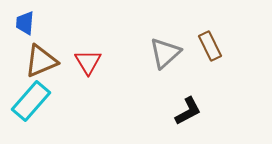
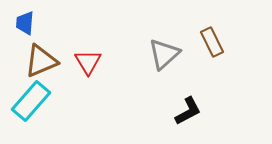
brown rectangle: moved 2 px right, 4 px up
gray triangle: moved 1 px left, 1 px down
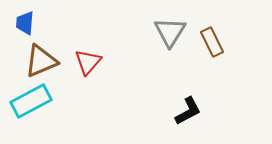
gray triangle: moved 6 px right, 22 px up; rotated 16 degrees counterclockwise
red triangle: rotated 12 degrees clockwise
cyan rectangle: rotated 21 degrees clockwise
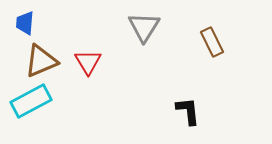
gray triangle: moved 26 px left, 5 px up
red triangle: rotated 12 degrees counterclockwise
black L-shape: rotated 68 degrees counterclockwise
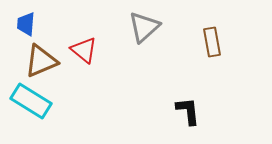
blue trapezoid: moved 1 px right, 1 px down
gray triangle: rotated 16 degrees clockwise
brown rectangle: rotated 16 degrees clockwise
red triangle: moved 4 px left, 12 px up; rotated 20 degrees counterclockwise
cyan rectangle: rotated 60 degrees clockwise
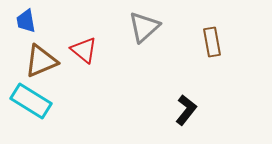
blue trapezoid: moved 3 px up; rotated 15 degrees counterclockwise
black L-shape: moved 2 px left, 1 px up; rotated 44 degrees clockwise
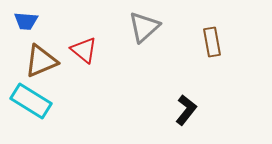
blue trapezoid: rotated 75 degrees counterclockwise
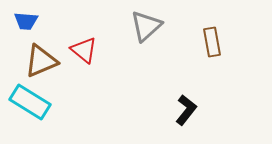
gray triangle: moved 2 px right, 1 px up
cyan rectangle: moved 1 px left, 1 px down
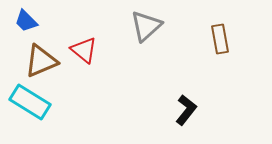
blue trapezoid: rotated 40 degrees clockwise
brown rectangle: moved 8 px right, 3 px up
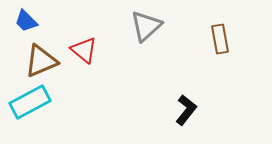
cyan rectangle: rotated 60 degrees counterclockwise
